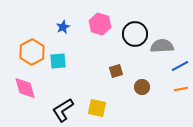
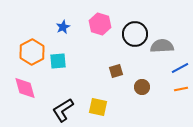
blue line: moved 2 px down
yellow square: moved 1 px right, 1 px up
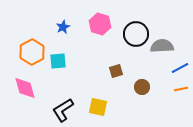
black circle: moved 1 px right
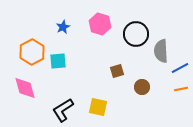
gray semicircle: moved 1 px left, 5 px down; rotated 90 degrees counterclockwise
brown square: moved 1 px right
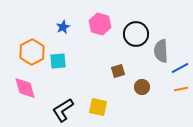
brown square: moved 1 px right
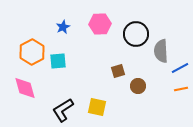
pink hexagon: rotated 20 degrees counterclockwise
brown circle: moved 4 px left, 1 px up
yellow square: moved 1 px left
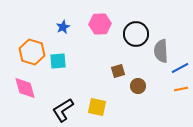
orange hexagon: rotated 15 degrees counterclockwise
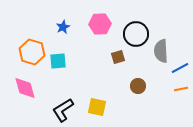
brown square: moved 14 px up
